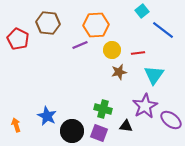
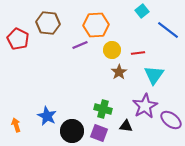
blue line: moved 5 px right
brown star: rotated 21 degrees counterclockwise
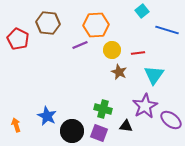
blue line: moved 1 px left; rotated 20 degrees counterclockwise
brown star: rotated 14 degrees counterclockwise
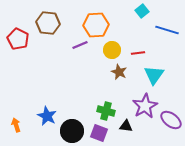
green cross: moved 3 px right, 2 px down
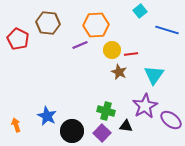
cyan square: moved 2 px left
red line: moved 7 px left, 1 px down
purple square: moved 3 px right; rotated 24 degrees clockwise
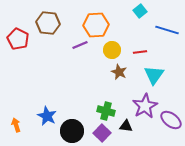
red line: moved 9 px right, 2 px up
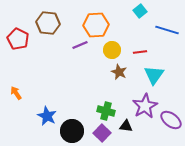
orange arrow: moved 32 px up; rotated 16 degrees counterclockwise
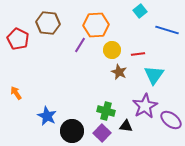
purple line: rotated 35 degrees counterclockwise
red line: moved 2 px left, 2 px down
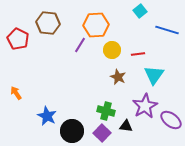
brown star: moved 1 px left, 5 px down
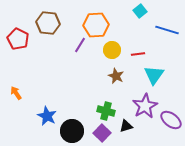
brown star: moved 2 px left, 1 px up
black triangle: rotated 24 degrees counterclockwise
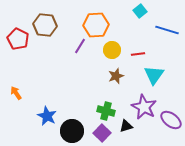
brown hexagon: moved 3 px left, 2 px down
purple line: moved 1 px down
brown star: rotated 28 degrees clockwise
purple star: moved 1 px left, 1 px down; rotated 15 degrees counterclockwise
